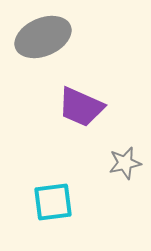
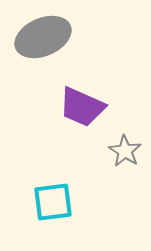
purple trapezoid: moved 1 px right
gray star: moved 12 px up; rotated 28 degrees counterclockwise
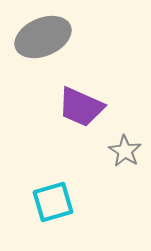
purple trapezoid: moved 1 px left
cyan square: rotated 9 degrees counterclockwise
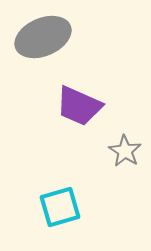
purple trapezoid: moved 2 px left, 1 px up
cyan square: moved 7 px right, 5 px down
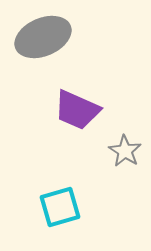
purple trapezoid: moved 2 px left, 4 px down
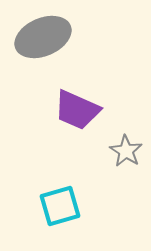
gray star: moved 1 px right
cyan square: moved 1 px up
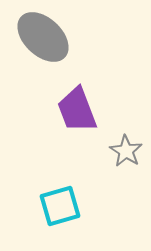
gray ellipse: rotated 66 degrees clockwise
purple trapezoid: rotated 45 degrees clockwise
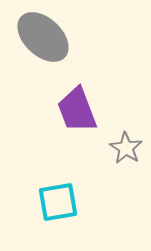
gray star: moved 3 px up
cyan square: moved 2 px left, 4 px up; rotated 6 degrees clockwise
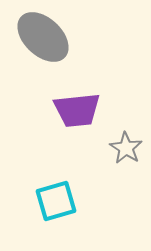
purple trapezoid: rotated 75 degrees counterclockwise
cyan square: moved 2 px left, 1 px up; rotated 6 degrees counterclockwise
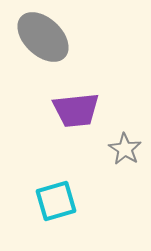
purple trapezoid: moved 1 px left
gray star: moved 1 px left, 1 px down
